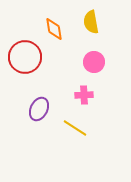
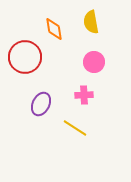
purple ellipse: moved 2 px right, 5 px up
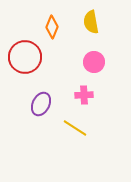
orange diamond: moved 2 px left, 2 px up; rotated 30 degrees clockwise
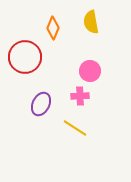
orange diamond: moved 1 px right, 1 px down
pink circle: moved 4 px left, 9 px down
pink cross: moved 4 px left, 1 px down
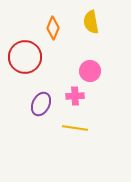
pink cross: moved 5 px left
yellow line: rotated 25 degrees counterclockwise
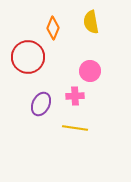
red circle: moved 3 px right
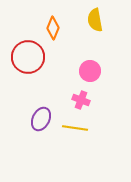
yellow semicircle: moved 4 px right, 2 px up
pink cross: moved 6 px right, 4 px down; rotated 24 degrees clockwise
purple ellipse: moved 15 px down
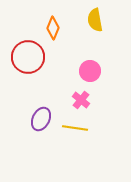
pink cross: rotated 18 degrees clockwise
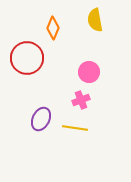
red circle: moved 1 px left, 1 px down
pink circle: moved 1 px left, 1 px down
pink cross: rotated 30 degrees clockwise
